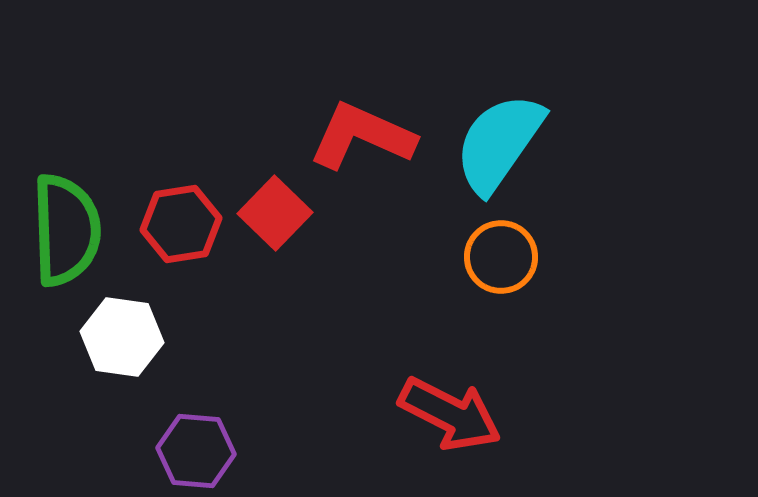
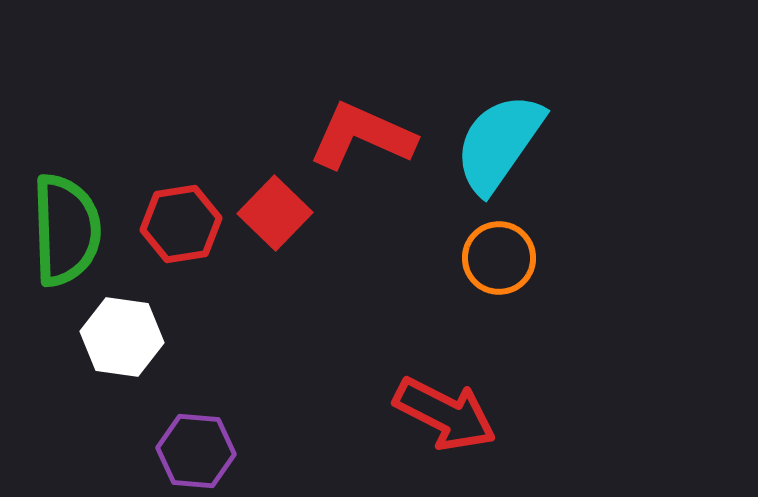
orange circle: moved 2 px left, 1 px down
red arrow: moved 5 px left
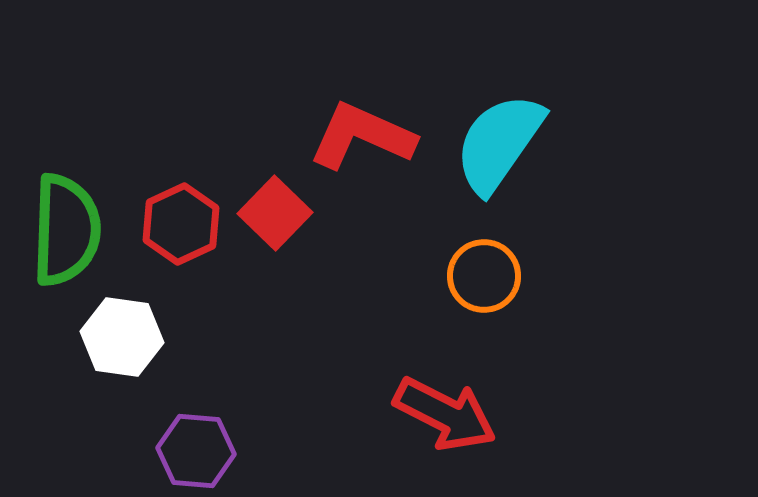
red hexagon: rotated 16 degrees counterclockwise
green semicircle: rotated 4 degrees clockwise
orange circle: moved 15 px left, 18 px down
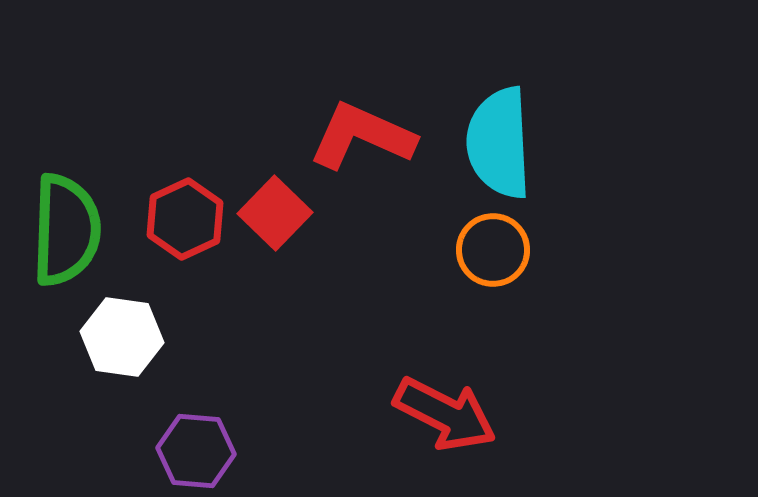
cyan semicircle: rotated 38 degrees counterclockwise
red hexagon: moved 4 px right, 5 px up
orange circle: moved 9 px right, 26 px up
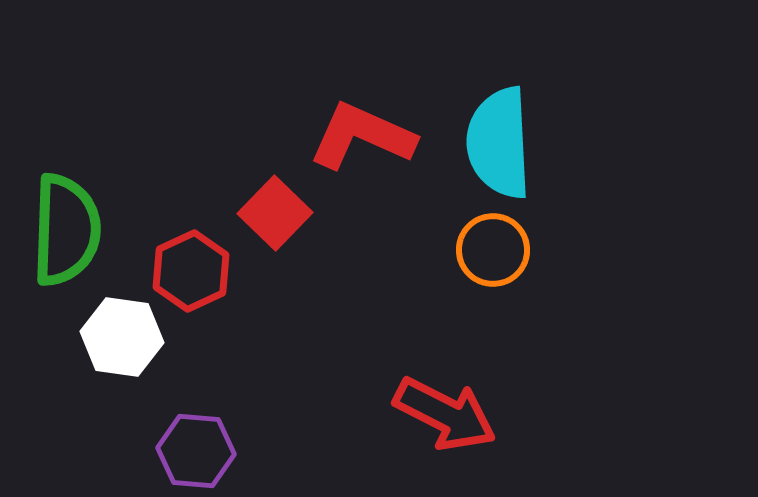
red hexagon: moved 6 px right, 52 px down
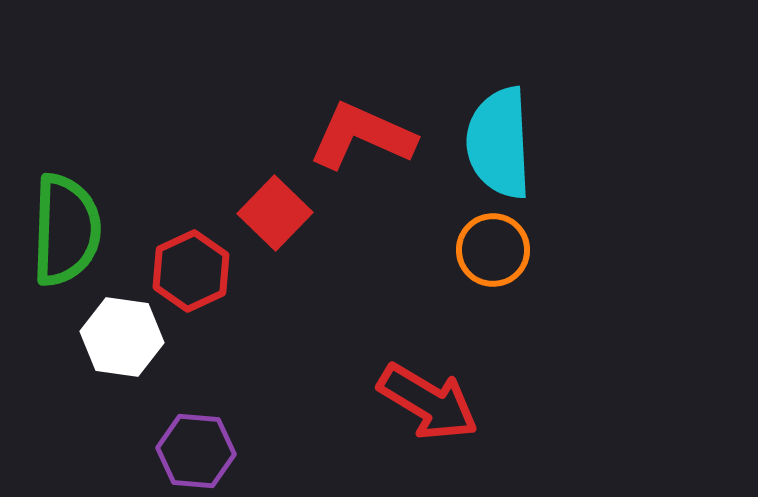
red arrow: moved 17 px left, 12 px up; rotated 4 degrees clockwise
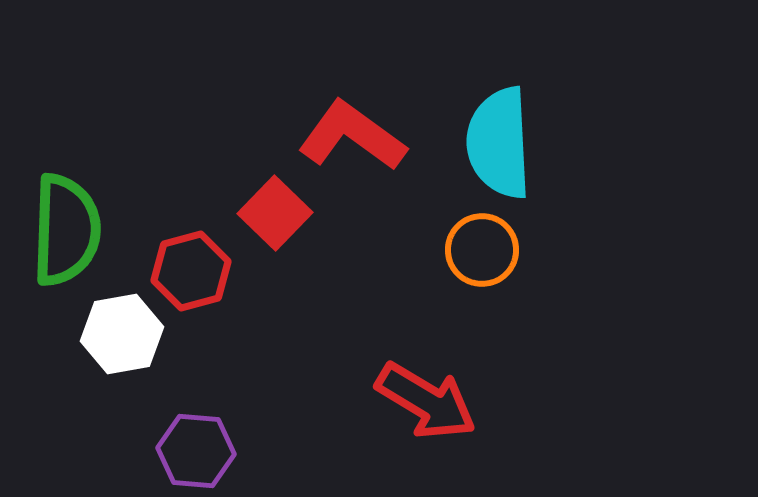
red L-shape: moved 10 px left; rotated 12 degrees clockwise
orange circle: moved 11 px left
red hexagon: rotated 10 degrees clockwise
white hexagon: moved 3 px up; rotated 18 degrees counterclockwise
red arrow: moved 2 px left, 1 px up
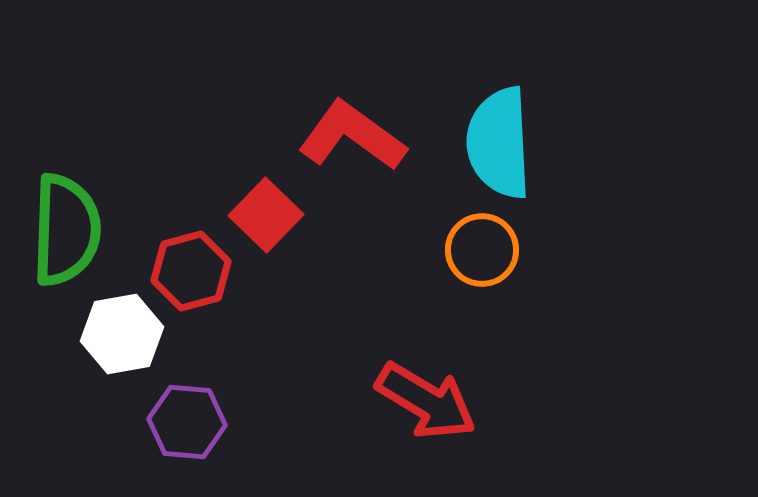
red square: moved 9 px left, 2 px down
purple hexagon: moved 9 px left, 29 px up
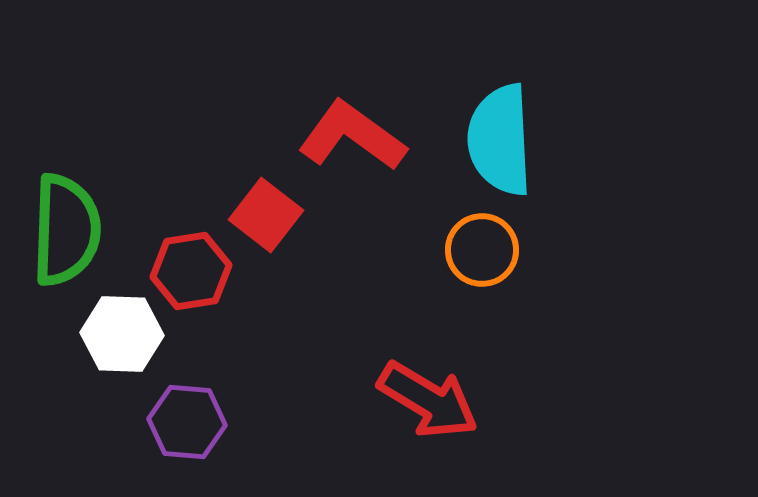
cyan semicircle: moved 1 px right, 3 px up
red square: rotated 6 degrees counterclockwise
red hexagon: rotated 6 degrees clockwise
white hexagon: rotated 12 degrees clockwise
red arrow: moved 2 px right, 1 px up
